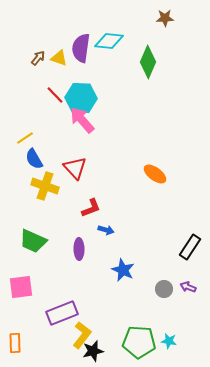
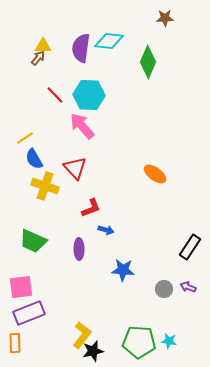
yellow triangle: moved 16 px left, 12 px up; rotated 18 degrees counterclockwise
cyan hexagon: moved 8 px right, 3 px up
pink arrow: moved 6 px down
blue star: rotated 20 degrees counterclockwise
purple rectangle: moved 33 px left
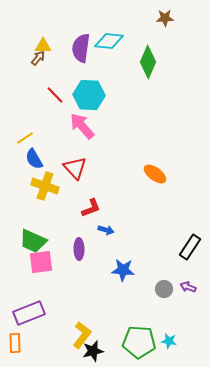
pink square: moved 20 px right, 25 px up
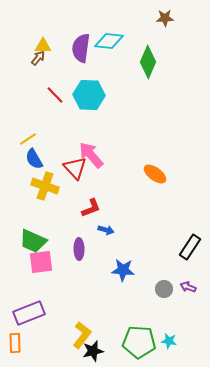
pink arrow: moved 9 px right, 29 px down
yellow line: moved 3 px right, 1 px down
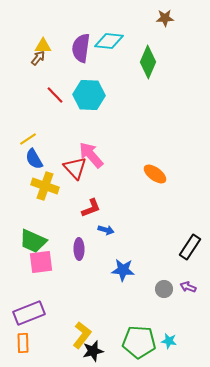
orange rectangle: moved 8 px right
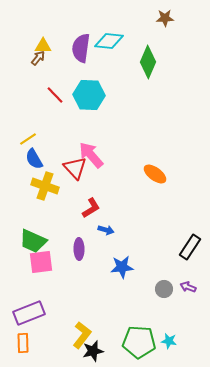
red L-shape: rotated 10 degrees counterclockwise
blue star: moved 1 px left, 3 px up; rotated 10 degrees counterclockwise
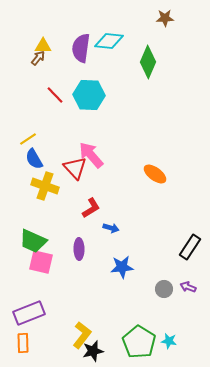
blue arrow: moved 5 px right, 2 px up
pink square: rotated 20 degrees clockwise
green pentagon: rotated 28 degrees clockwise
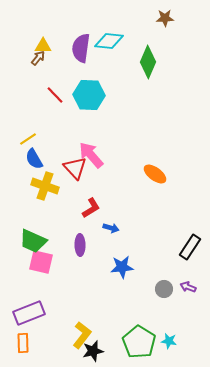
purple ellipse: moved 1 px right, 4 px up
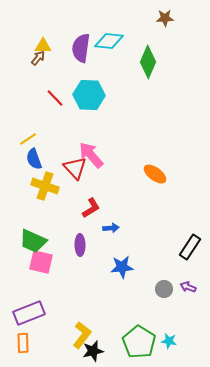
red line: moved 3 px down
blue semicircle: rotated 10 degrees clockwise
blue arrow: rotated 21 degrees counterclockwise
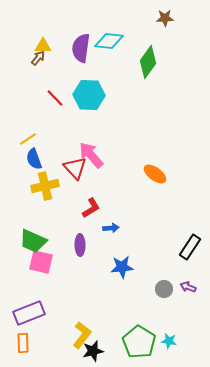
green diamond: rotated 12 degrees clockwise
yellow cross: rotated 32 degrees counterclockwise
